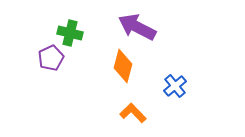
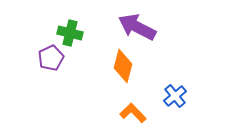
blue cross: moved 10 px down
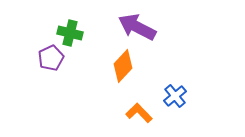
orange diamond: rotated 28 degrees clockwise
orange L-shape: moved 6 px right
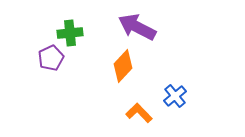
green cross: rotated 20 degrees counterclockwise
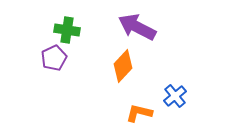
green cross: moved 3 px left, 3 px up; rotated 15 degrees clockwise
purple pentagon: moved 3 px right
orange L-shape: rotated 32 degrees counterclockwise
